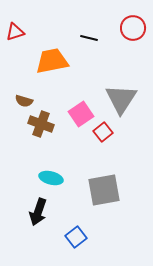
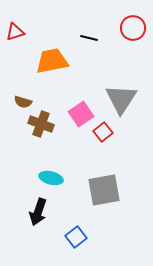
brown semicircle: moved 1 px left, 1 px down
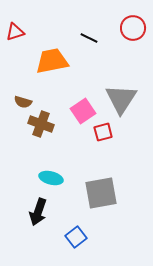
black line: rotated 12 degrees clockwise
pink square: moved 2 px right, 3 px up
red square: rotated 24 degrees clockwise
gray square: moved 3 px left, 3 px down
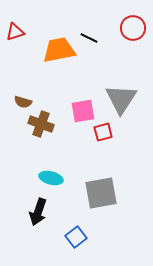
orange trapezoid: moved 7 px right, 11 px up
pink square: rotated 25 degrees clockwise
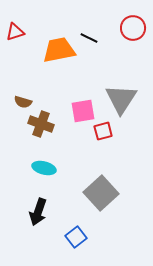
red square: moved 1 px up
cyan ellipse: moved 7 px left, 10 px up
gray square: rotated 32 degrees counterclockwise
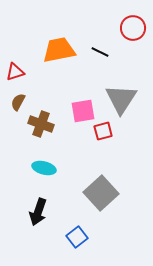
red triangle: moved 40 px down
black line: moved 11 px right, 14 px down
brown semicircle: moved 5 px left; rotated 102 degrees clockwise
blue square: moved 1 px right
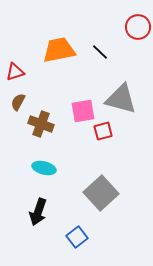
red circle: moved 5 px right, 1 px up
black line: rotated 18 degrees clockwise
gray triangle: rotated 48 degrees counterclockwise
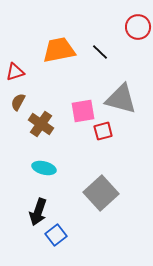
brown cross: rotated 15 degrees clockwise
blue square: moved 21 px left, 2 px up
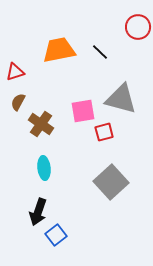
red square: moved 1 px right, 1 px down
cyan ellipse: rotated 70 degrees clockwise
gray square: moved 10 px right, 11 px up
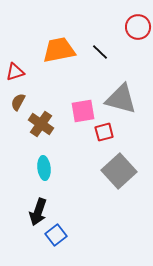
gray square: moved 8 px right, 11 px up
